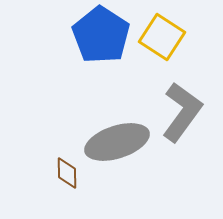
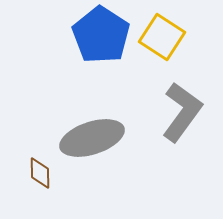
gray ellipse: moved 25 px left, 4 px up
brown diamond: moved 27 px left
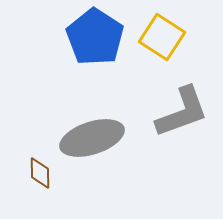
blue pentagon: moved 6 px left, 2 px down
gray L-shape: rotated 34 degrees clockwise
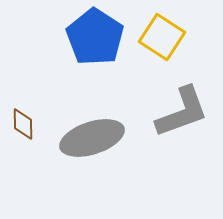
brown diamond: moved 17 px left, 49 px up
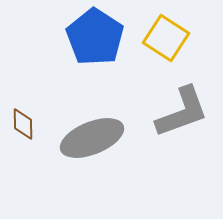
yellow square: moved 4 px right, 1 px down
gray ellipse: rotated 4 degrees counterclockwise
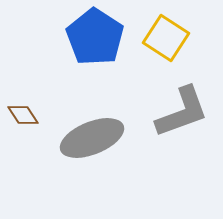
brown diamond: moved 9 px up; rotated 32 degrees counterclockwise
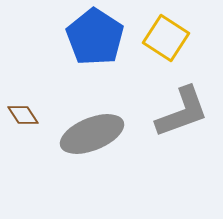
gray ellipse: moved 4 px up
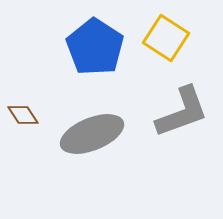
blue pentagon: moved 10 px down
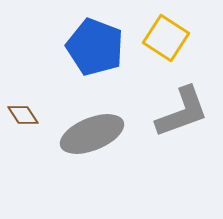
blue pentagon: rotated 12 degrees counterclockwise
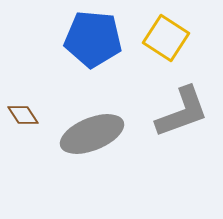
blue pentagon: moved 2 px left, 8 px up; rotated 16 degrees counterclockwise
